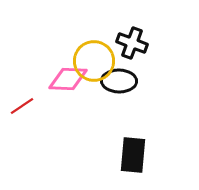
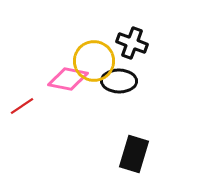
pink diamond: rotated 9 degrees clockwise
black rectangle: moved 1 px right, 1 px up; rotated 12 degrees clockwise
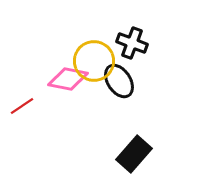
black ellipse: rotated 56 degrees clockwise
black rectangle: rotated 24 degrees clockwise
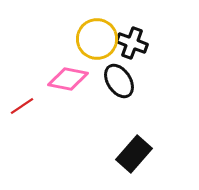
yellow circle: moved 3 px right, 22 px up
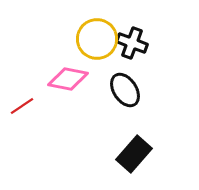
black ellipse: moved 6 px right, 9 px down
